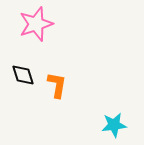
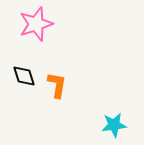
black diamond: moved 1 px right, 1 px down
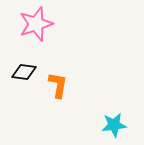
black diamond: moved 4 px up; rotated 65 degrees counterclockwise
orange L-shape: moved 1 px right
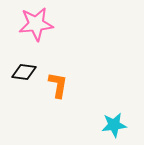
pink star: rotated 12 degrees clockwise
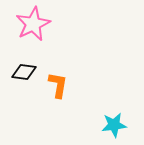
pink star: moved 3 px left; rotated 20 degrees counterclockwise
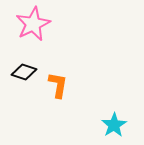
black diamond: rotated 10 degrees clockwise
cyan star: rotated 25 degrees counterclockwise
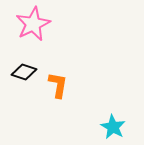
cyan star: moved 1 px left, 2 px down; rotated 10 degrees counterclockwise
